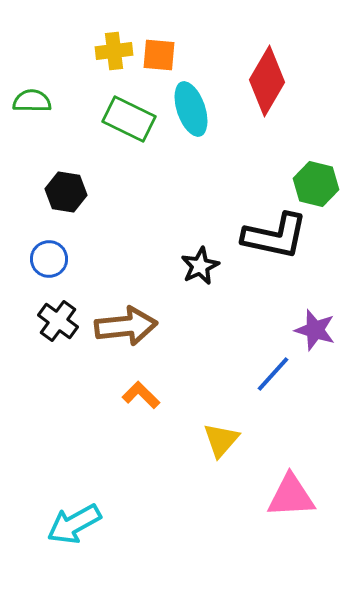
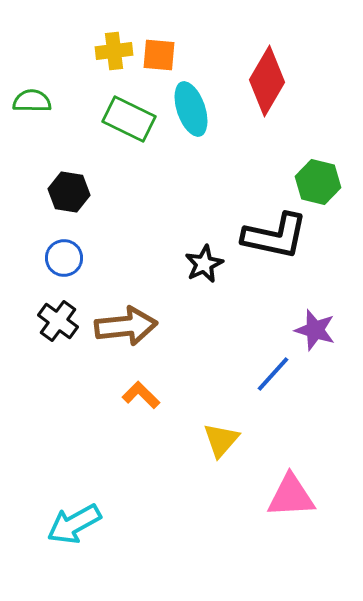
green hexagon: moved 2 px right, 2 px up
black hexagon: moved 3 px right
blue circle: moved 15 px right, 1 px up
black star: moved 4 px right, 2 px up
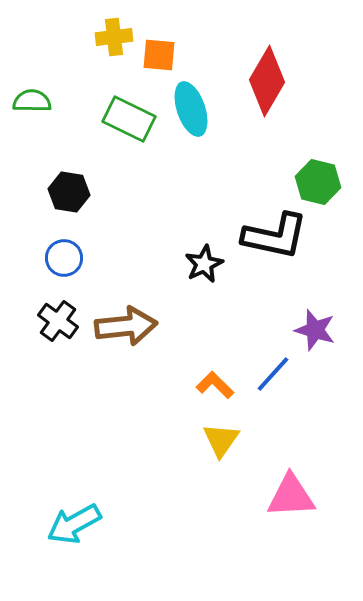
yellow cross: moved 14 px up
orange L-shape: moved 74 px right, 10 px up
yellow triangle: rotated 6 degrees counterclockwise
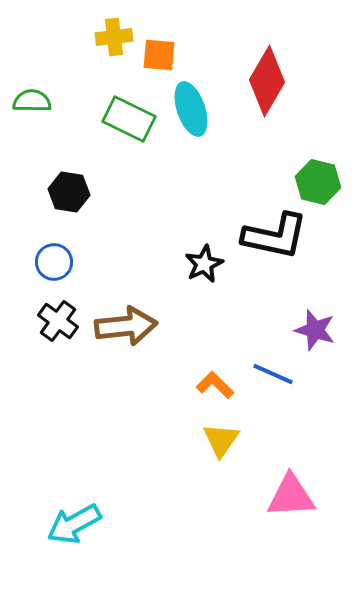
blue circle: moved 10 px left, 4 px down
blue line: rotated 72 degrees clockwise
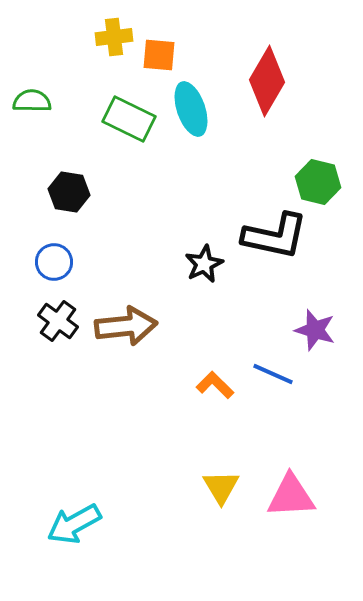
yellow triangle: moved 47 px down; rotated 6 degrees counterclockwise
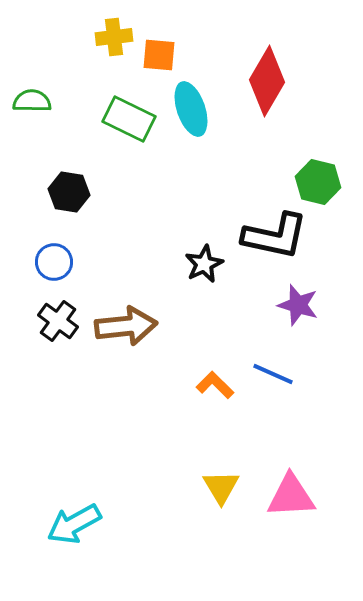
purple star: moved 17 px left, 25 px up
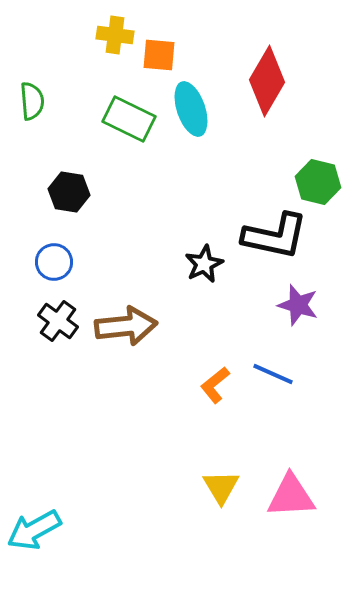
yellow cross: moved 1 px right, 2 px up; rotated 15 degrees clockwise
green semicircle: rotated 84 degrees clockwise
orange L-shape: rotated 84 degrees counterclockwise
cyan arrow: moved 40 px left, 6 px down
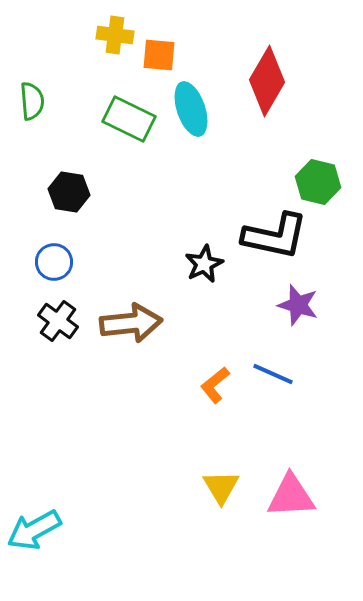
brown arrow: moved 5 px right, 3 px up
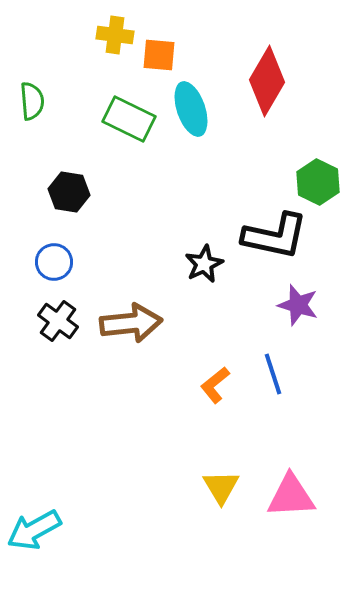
green hexagon: rotated 12 degrees clockwise
blue line: rotated 48 degrees clockwise
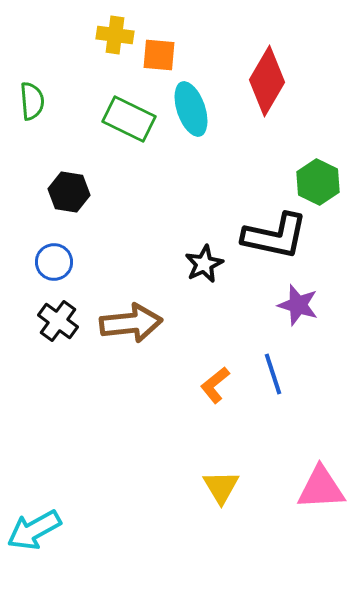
pink triangle: moved 30 px right, 8 px up
